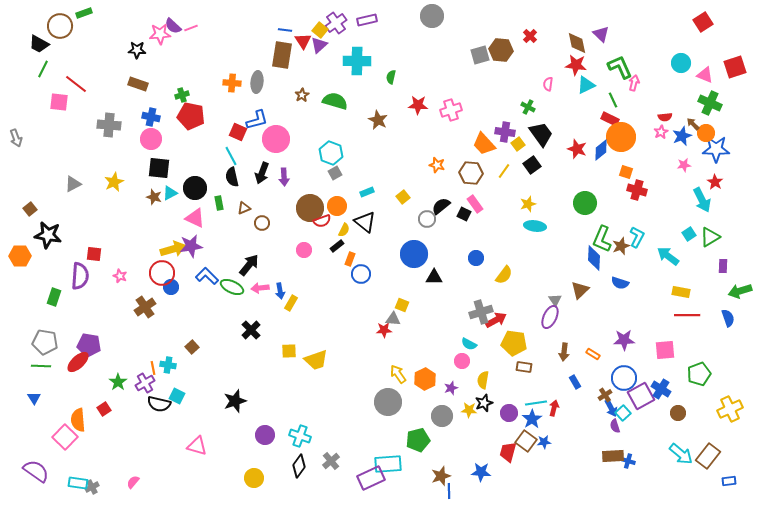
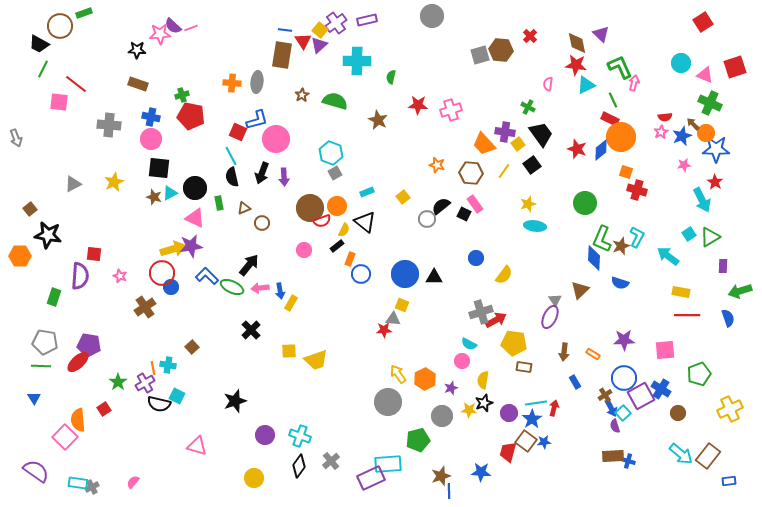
blue circle at (414, 254): moved 9 px left, 20 px down
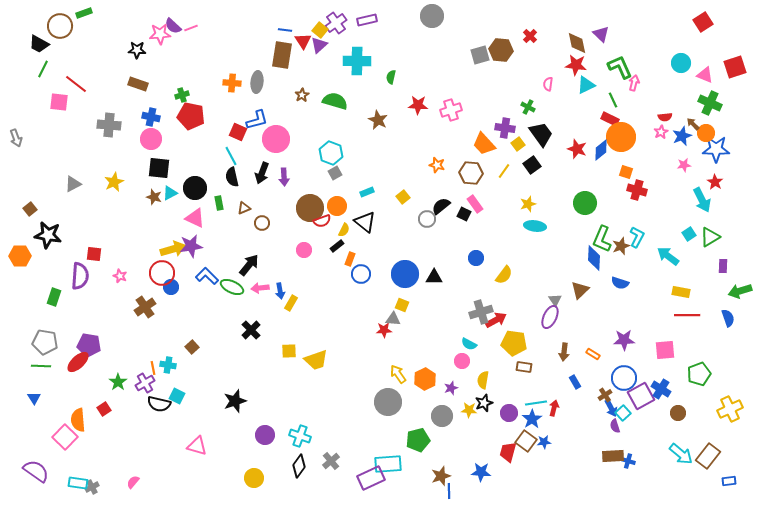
purple cross at (505, 132): moved 4 px up
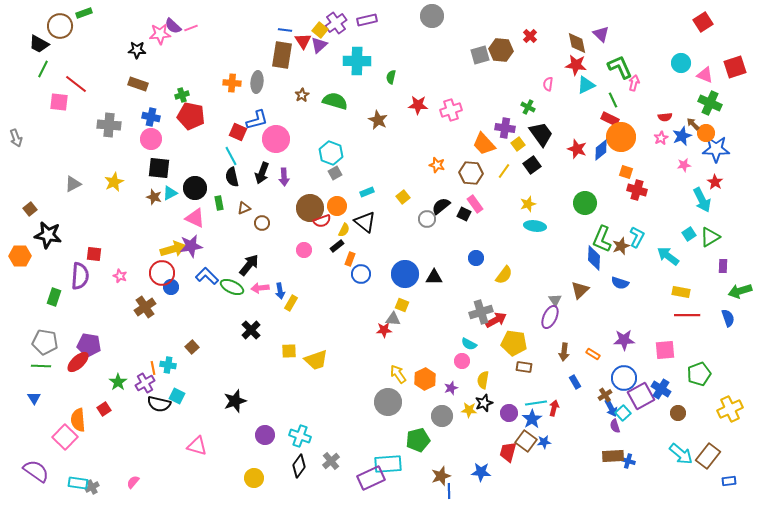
pink star at (661, 132): moved 6 px down
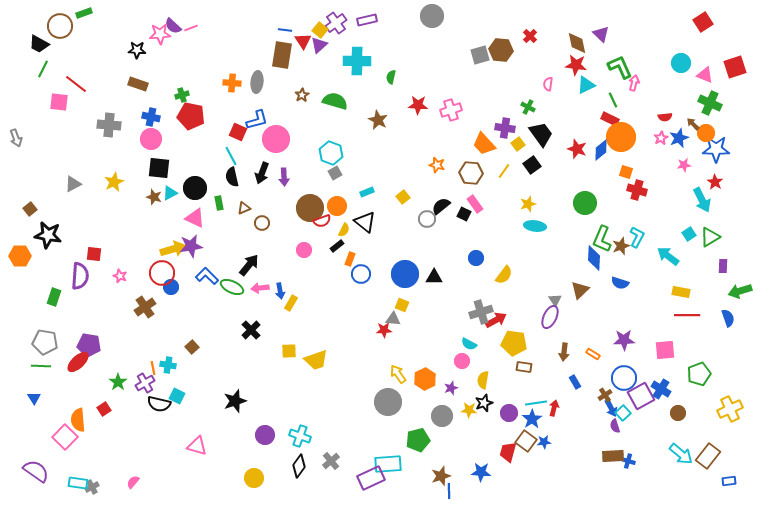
blue star at (682, 136): moved 3 px left, 2 px down
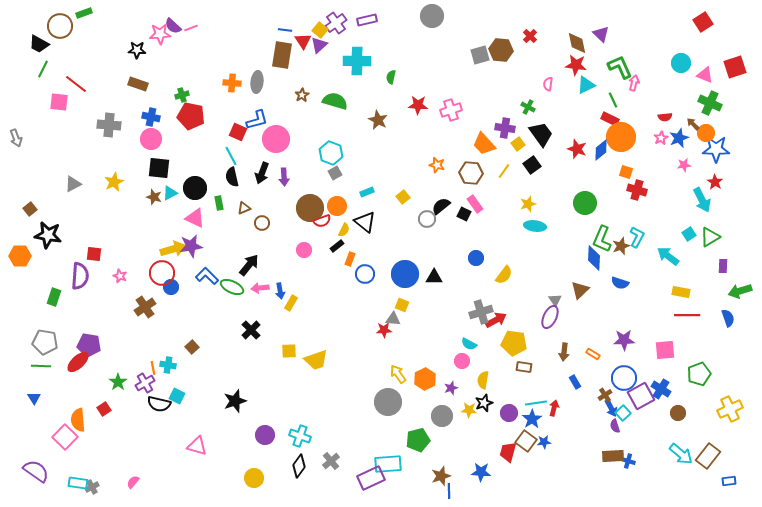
blue circle at (361, 274): moved 4 px right
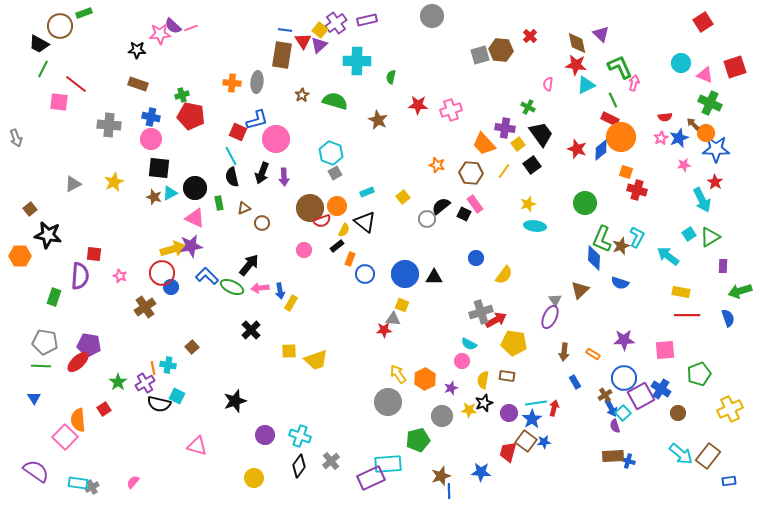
brown rectangle at (524, 367): moved 17 px left, 9 px down
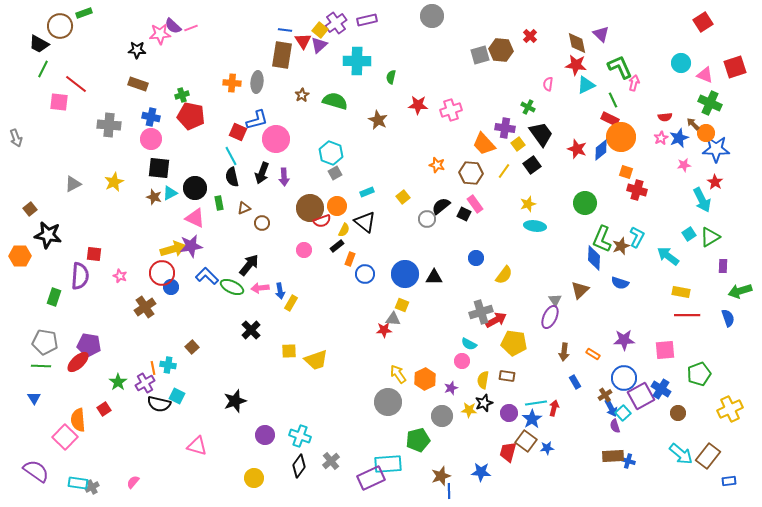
blue star at (544, 442): moved 3 px right, 6 px down
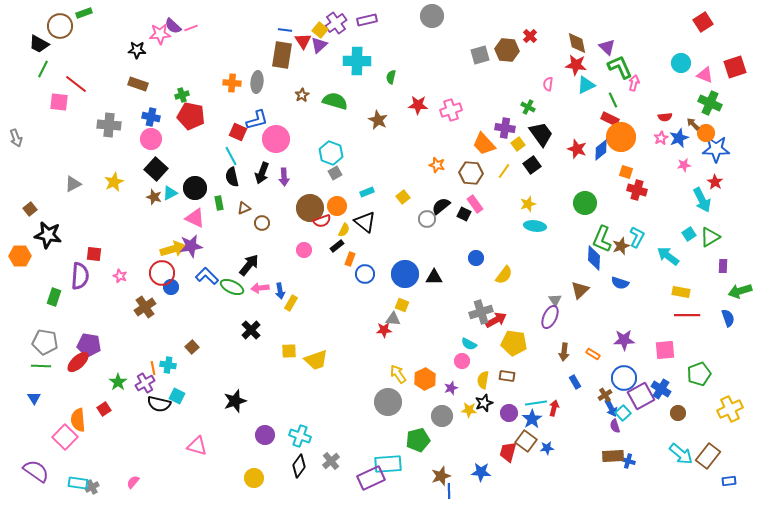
purple triangle at (601, 34): moved 6 px right, 13 px down
brown hexagon at (501, 50): moved 6 px right
black square at (159, 168): moved 3 px left, 1 px down; rotated 35 degrees clockwise
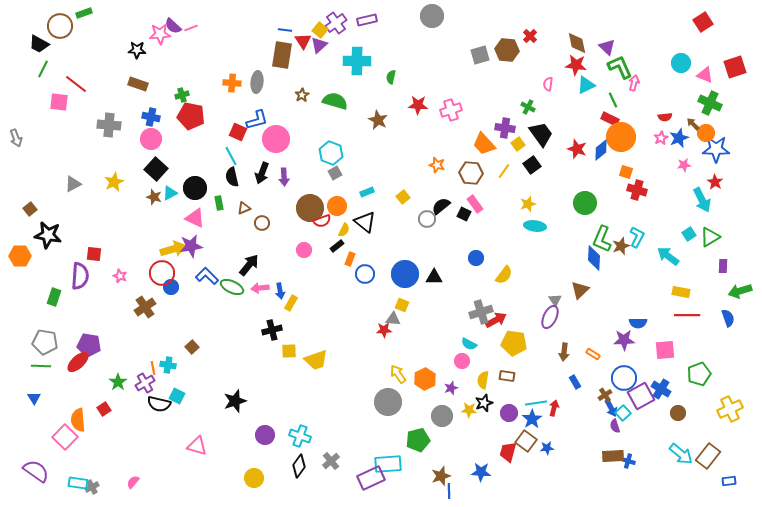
blue semicircle at (620, 283): moved 18 px right, 40 px down; rotated 18 degrees counterclockwise
black cross at (251, 330): moved 21 px right; rotated 30 degrees clockwise
